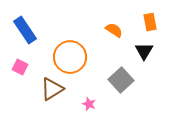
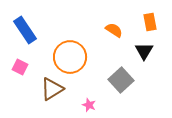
pink star: moved 1 px down
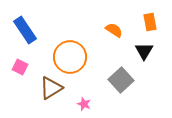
brown triangle: moved 1 px left, 1 px up
pink star: moved 5 px left, 1 px up
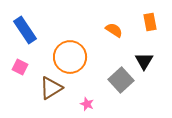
black triangle: moved 10 px down
pink star: moved 3 px right
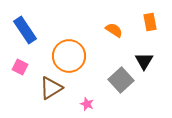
orange circle: moved 1 px left, 1 px up
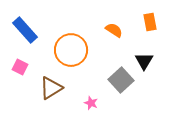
blue rectangle: rotated 8 degrees counterclockwise
orange circle: moved 2 px right, 6 px up
pink star: moved 4 px right, 1 px up
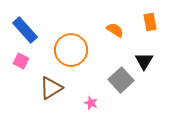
orange semicircle: moved 1 px right
pink square: moved 1 px right, 6 px up
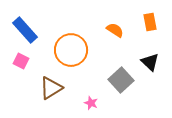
black triangle: moved 6 px right, 1 px down; rotated 18 degrees counterclockwise
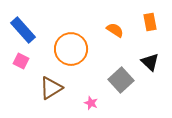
blue rectangle: moved 2 px left
orange circle: moved 1 px up
